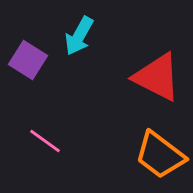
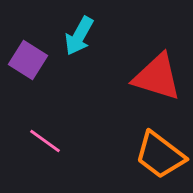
red triangle: rotated 10 degrees counterclockwise
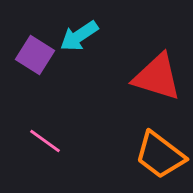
cyan arrow: rotated 27 degrees clockwise
purple square: moved 7 px right, 5 px up
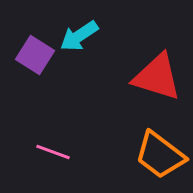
pink line: moved 8 px right, 11 px down; rotated 16 degrees counterclockwise
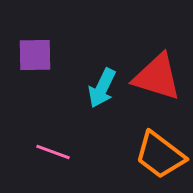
cyan arrow: moved 23 px right, 52 px down; rotated 30 degrees counterclockwise
purple square: rotated 33 degrees counterclockwise
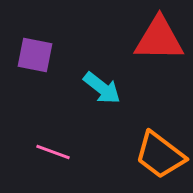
purple square: rotated 12 degrees clockwise
red triangle: moved 2 px right, 38 px up; rotated 16 degrees counterclockwise
cyan arrow: rotated 78 degrees counterclockwise
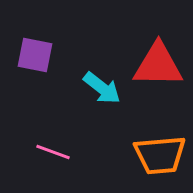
red triangle: moved 1 px left, 26 px down
orange trapezoid: rotated 42 degrees counterclockwise
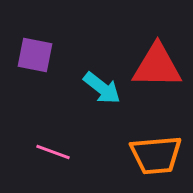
red triangle: moved 1 px left, 1 px down
orange trapezoid: moved 4 px left
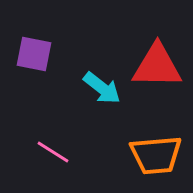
purple square: moved 1 px left, 1 px up
pink line: rotated 12 degrees clockwise
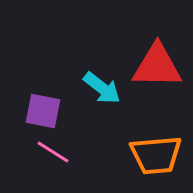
purple square: moved 9 px right, 57 px down
